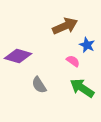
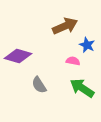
pink semicircle: rotated 24 degrees counterclockwise
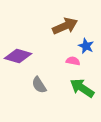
blue star: moved 1 px left, 1 px down
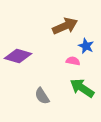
gray semicircle: moved 3 px right, 11 px down
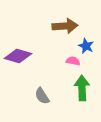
brown arrow: rotated 20 degrees clockwise
green arrow: rotated 55 degrees clockwise
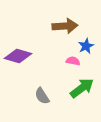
blue star: rotated 21 degrees clockwise
green arrow: rotated 55 degrees clockwise
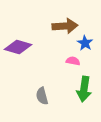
blue star: moved 1 px left, 3 px up; rotated 14 degrees counterclockwise
purple diamond: moved 9 px up
green arrow: moved 2 px right, 1 px down; rotated 135 degrees clockwise
gray semicircle: rotated 18 degrees clockwise
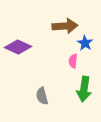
purple diamond: rotated 8 degrees clockwise
pink semicircle: rotated 96 degrees counterclockwise
